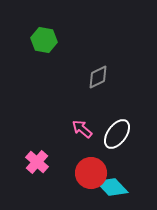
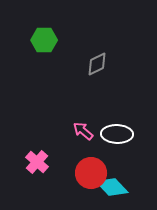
green hexagon: rotated 10 degrees counterclockwise
gray diamond: moved 1 px left, 13 px up
pink arrow: moved 1 px right, 2 px down
white ellipse: rotated 56 degrees clockwise
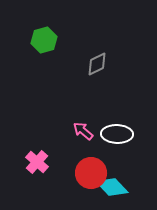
green hexagon: rotated 15 degrees counterclockwise
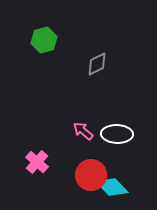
red circle: moved 2 px down
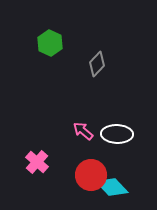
green hexagon: moved 6 px right, 3 px down; rotated 20 degrees counterclockwise
gray diamond: rotated 20 degrees counterclockwise
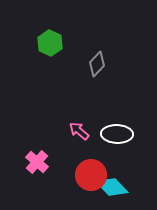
pink arrow: moved 4 px left
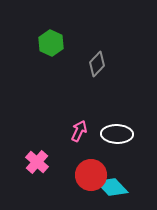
green hexagon: moved 1 px right
pink arrow: rotated 75 degrees clockwise
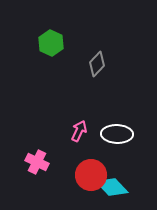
pink cross: rotated 15 degrees counterclockwise
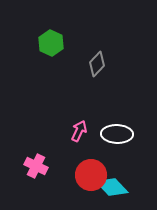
pink cross: moved 1 px left, 4 px down
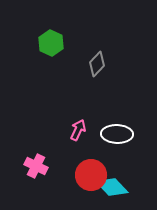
pink arrow: moved 1 px left, 1 px up
